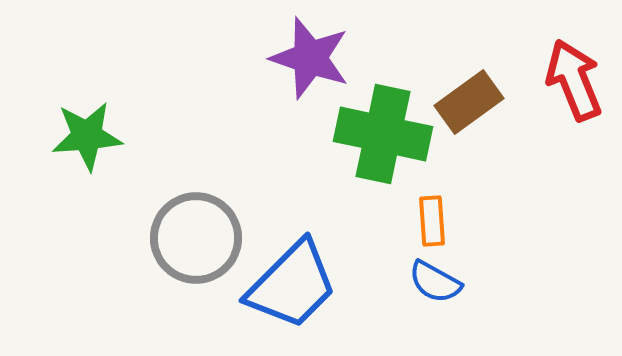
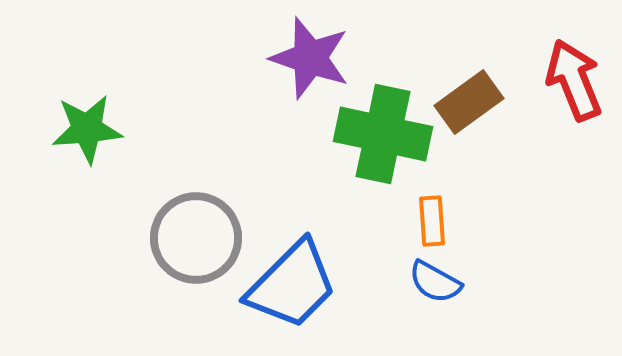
green star: moved 7 px up
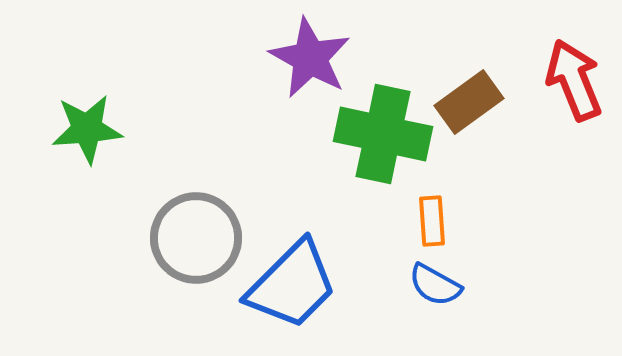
purple star: rotated 10 degrees clockwise
blue semicircle: moved 3 px down
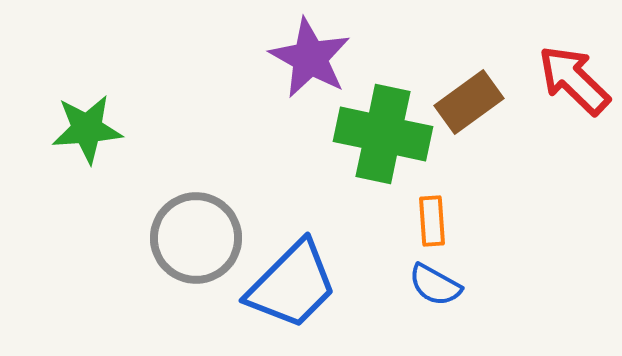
red arrow: rotated 24 degrees counterclockwise
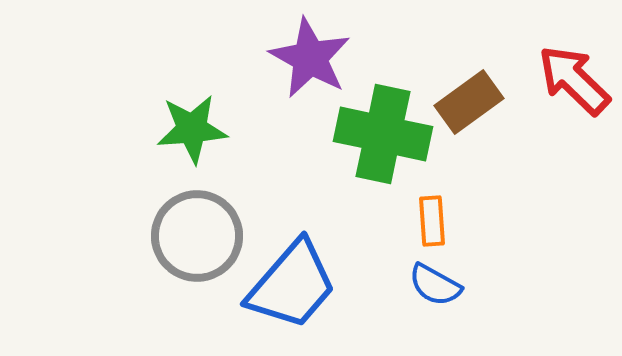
green star: moved 105 px right
gray circle: moved 1 px right, 2 px up
blue trapezoid: rotated 4 degrees counterclockwise
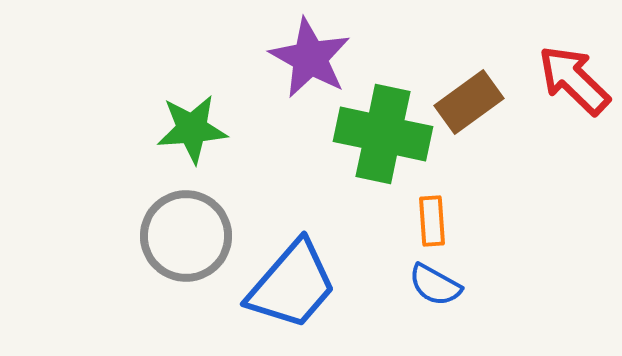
gray circle: moved 11 px left
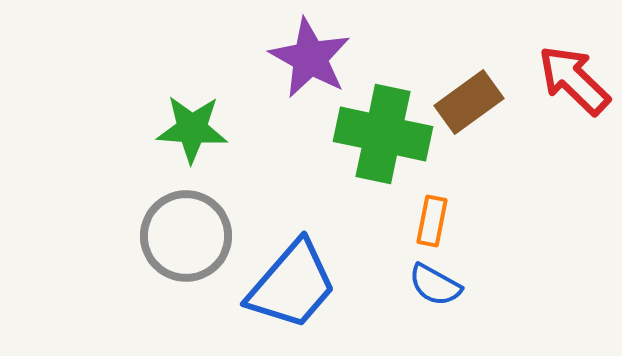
green star: rotated 8 degrees clockwise
orange rectangle: rotated 15 degrees clockwise
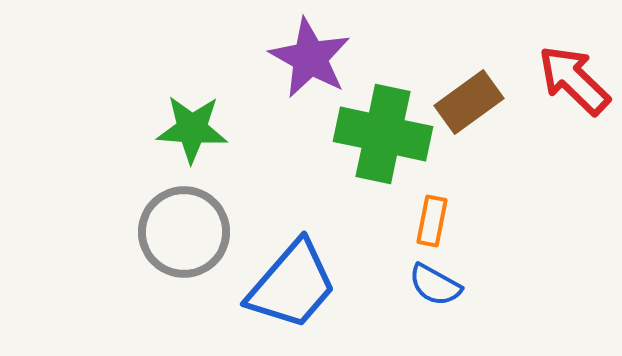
gray circle: moved 2 px left, 4 px up
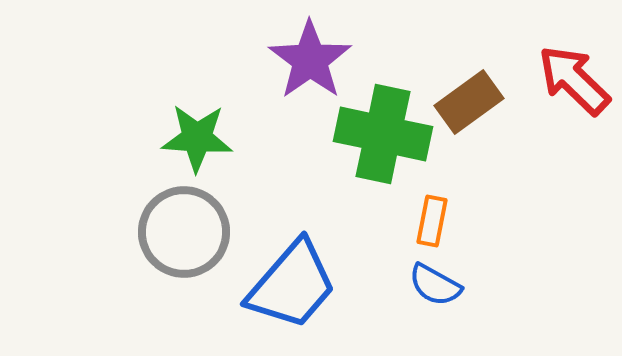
purple star: moved 2 px down; rotated 8 degrees clockwise
green star: moved 5 px right, 9 px down
